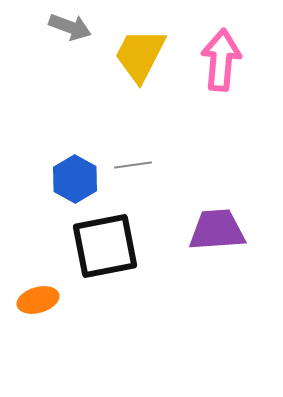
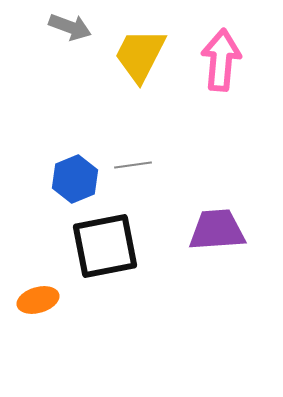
blue hexagon: rotated 9 degrees clockwise
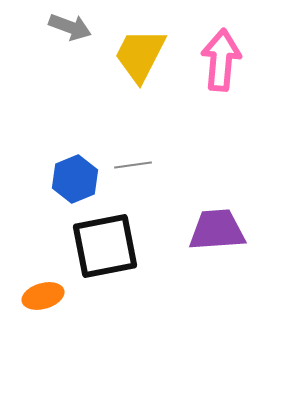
orange ellipse: moved 5 px right, 4 px up
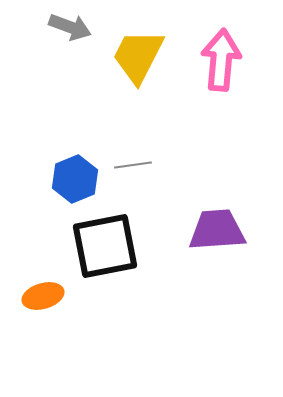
yellow trapezoid: moved 2 px left, 1 px down
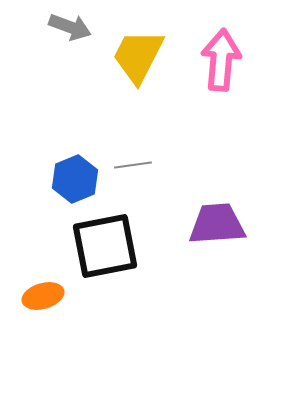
purple trapezoid: moved 6 px up
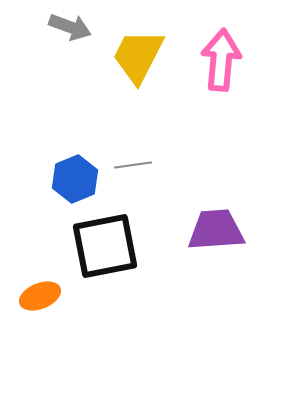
purple trapezoid: moved 1 px left, 6 px down
orange ellipse: moved 3 px left; rotated 6 degrees counterclockwise
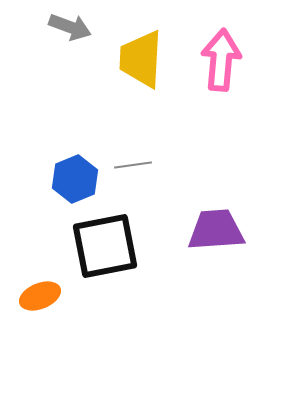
yellow trapezoid: moved 3 px right, 3 px down; rotated 24 degrees counterclockwise
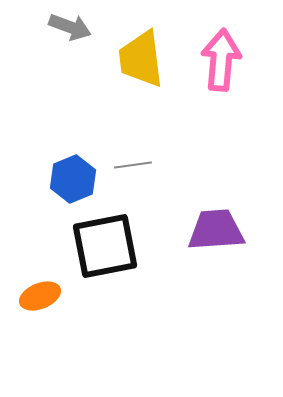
yellow trapezoid: rotated 10 degrees counterclockwise
blue hexagon: moved 2 px left
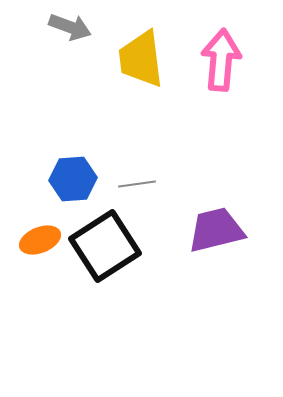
gray line: moved 4 px right, 19 px down
blue hexagon: rotated 18 degrees clockwise
purple trapezoid: rotated 10 degrees counterclockwise
black square: rotated 22 degrees counterclockwise
orange ellipse: moved 56 px up
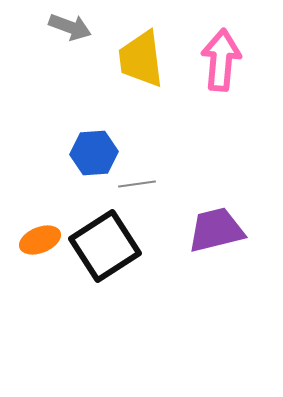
blue hexagon: moved 21 px right, 26 px up
